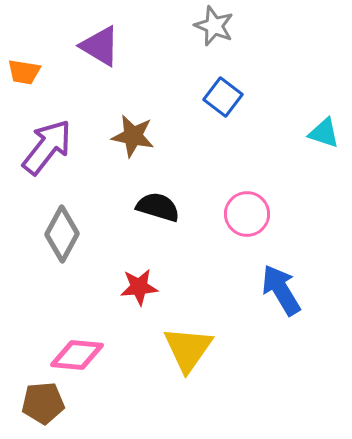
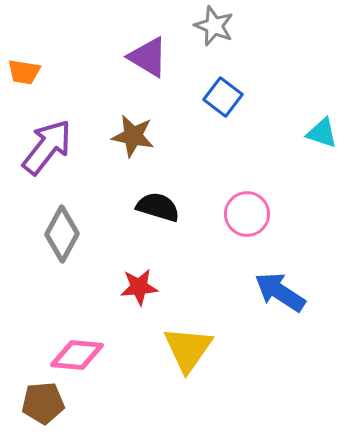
purple triangle: moved 48 px right, 11 px down
cyan triangle: moved 2 px left
blue arrow: moved 1 px left, 2 px down; rotated 26 degrees counterclockwise
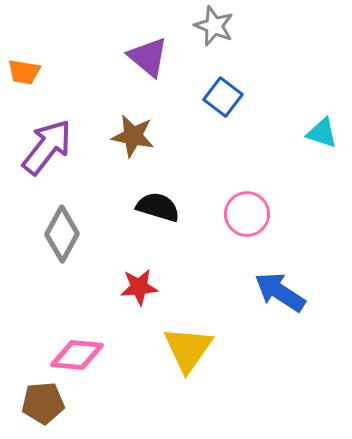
purple triangle: rotated 9 degrees clockwise
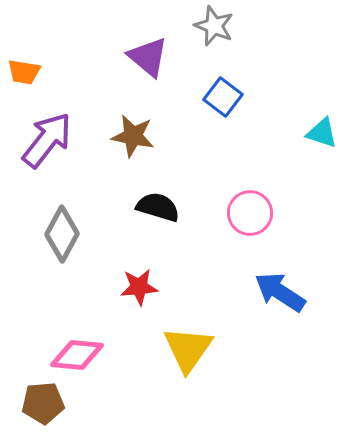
purple arrow: moved 7 px up
pink circle: moved 3 px right, 1 px up
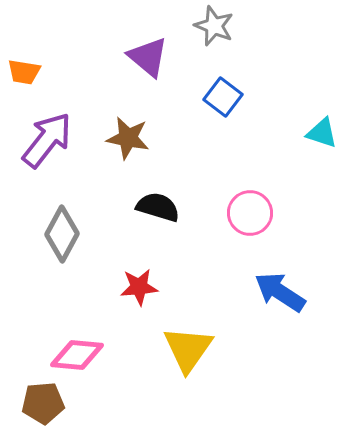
brown star: moved 5 px left, 2 px down
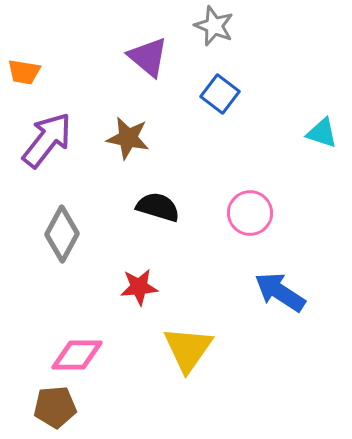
blue square: moved 3 px left, 3 px up
pink diamond: rotated 6 degrees counterclockwise
brown pentagon: moved 12 px right, 4 px down
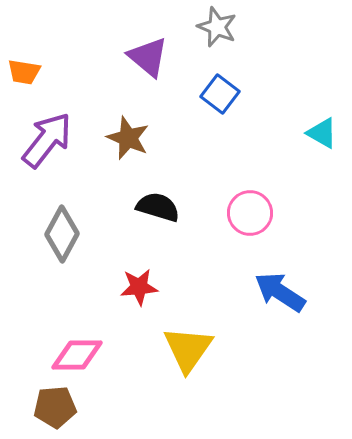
gray star: moved 3 px right, 1 px down
cyan triangle: rotated 12 degrees clockwise
brown star: rotated 12 degrees clockwise
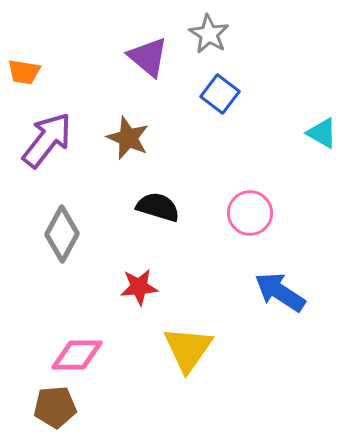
gray star: moved 8 px left, 7 px down; rotated 9 degrees clockwise
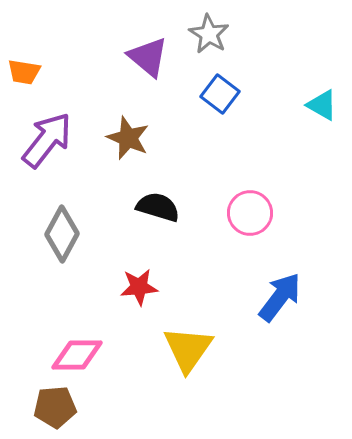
cyan triangle: moved 28 px up
blue arrow: moved 5 px down; rotated 94 degrees clockwise
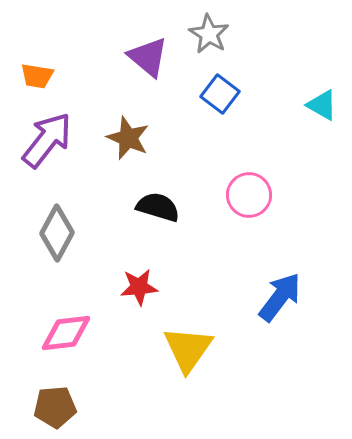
orange trapezoid: moved 13 px right, 4 px down
pink circle: moved 1 px left, 18 px up
gray diamond: moved 5 px left, 1 px up
pink diamond: moved 11 px left, 22 px up; rotated 6 degrees counterclockwise
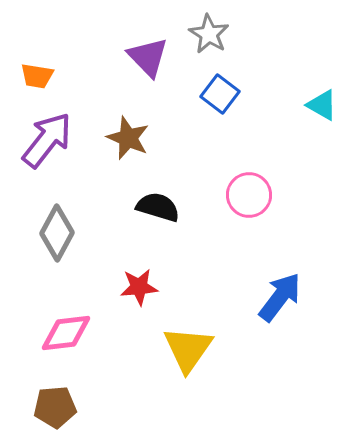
purple triangle: rotated 6 degrees clockwise
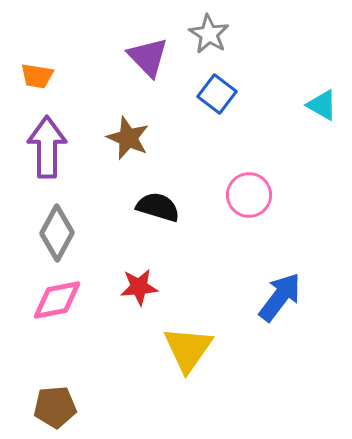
blue square: moved 3 px left
purple arrow: moved 7 px down; rotated 38 degrees counterclockwise
pink diamond: moved 9 px left, 33 px up; rotated 4 degrees counterclockwise
